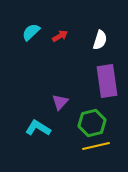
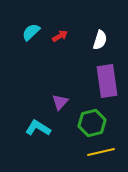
yellow line: moved 5 px right, 6 px down
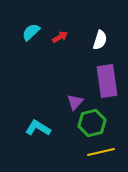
red arrow: moved 1 px down
purple triangle: moved 15 px right
